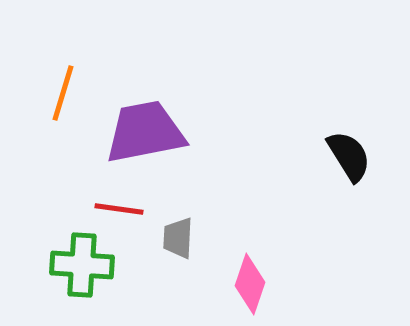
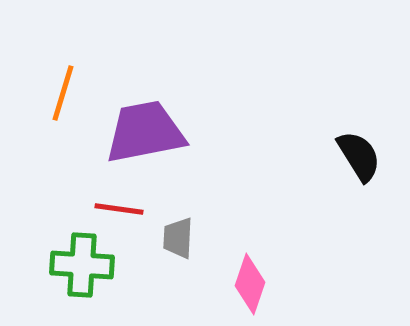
black semicircle: moved 10 px right
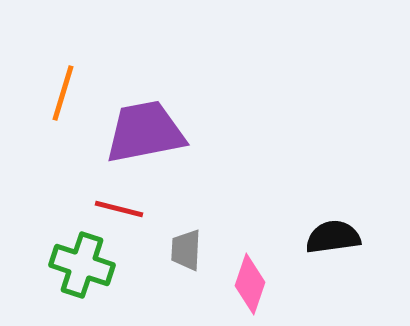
black semicircle: moved 26 px left, 81 px down; rotated 66 degrees counterclockwise
red line: rotated 6 degrees clockwise
gray trapezoid: moved 8 px right, 12 px down
green cross: rotated 14 degrees clockwise
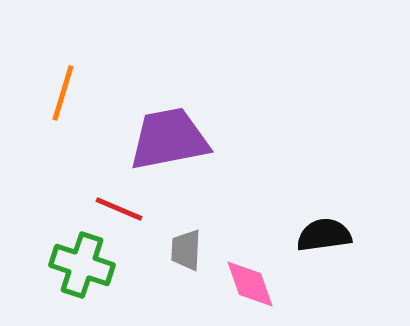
purple trapezoid: moved 24 px right, 7 px down
red line: rotated 9 degrees clockwise
black semicircle: moved 9 px left, 2 px up
pink diamond: rotated 38 degrees counterclockwise
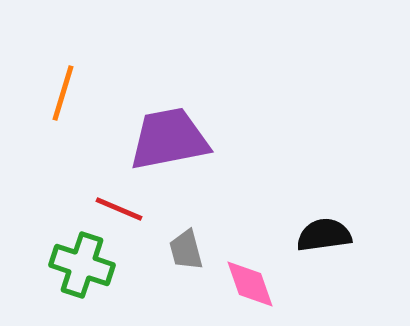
gray trapezoid: rotated 18 degrees counterclockwise
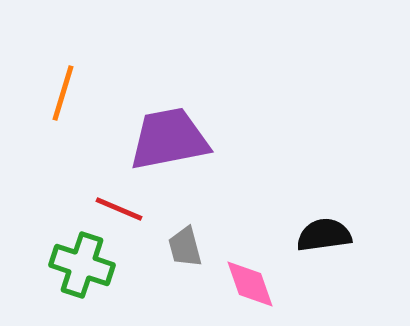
gray trapezoid: moved 1 px left, 3 px up
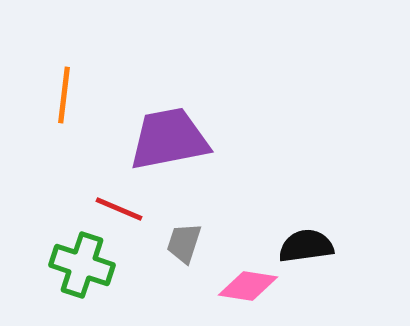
orange line: moved 1 px right, 2 px down; rotated 10 degrees counterclockwise
black semicircle: moved 18 px left, 11 px down
gray trapezoid: moved 1 px left, 4 px up; rotated 33 degrees clockwise
pink diamond: moved 2 px left, 2 px down; rotated 62 degrees counterclockwise
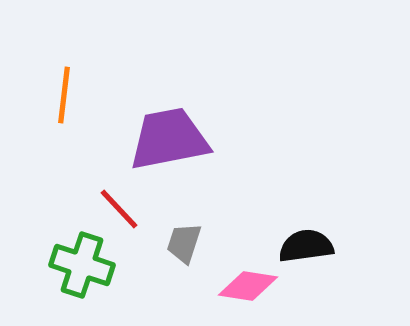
red line: rotated 24 degrees clockwise
